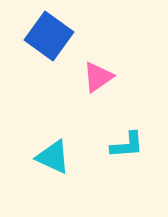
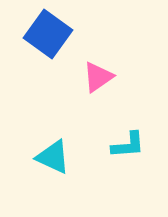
blue square: moved 1 px left, 2 px up
cyan L-shape: moved 1 px right
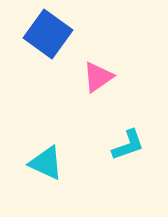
cyan L-shape: rotated 15 degrees counterclockwise
cyan triangle: moved 7 px left, 6 px down
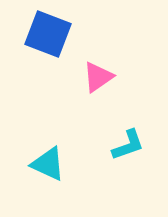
blue square: rotated 15 degrees counterclockwise
cyan triangle: moved 2 px right, 1 px down
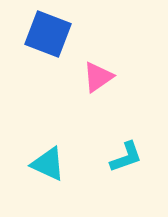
cyan L-shape: moved 2 px left, 12 px down
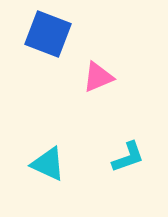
pink triangle: rotated 12 degrees clockwise
cyan L-shape: moved 2 px right
